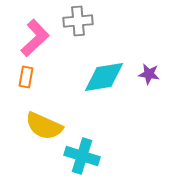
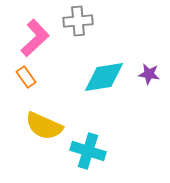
orange rectangle: rotated 45 degrees counterclockwise
cyan cross: moved 6 px right, 5 px up
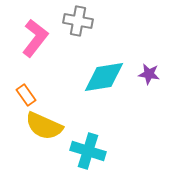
gray cross: rotated 16 degrees clockwise
pink L-shape: rotated 9 degrees counterclockwise
orange rectangle: moved 18 px down
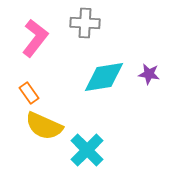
gray cross: moved 7 px right, 2 px down; rotated 8 degrees counterclockwise
orange rectangle: moved 3 px right, 2 px up
cyan cross: moved 1 px left, 1 px up; rotated 28 degrees clockwise
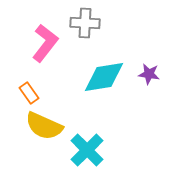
pink L-shape: moved 10 px right, 5 px down
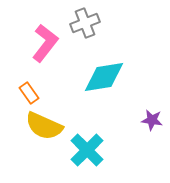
gray cross: rotated 24 degrees counterclockwise
purple star: moved 3 px right, 46 px down
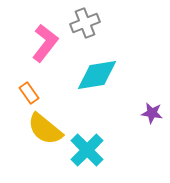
cyan diamond: moved 7 px left, 2 px up
purple star: moved 7 px up
yellow semicircle: moved 1 px right, 3 px down; rotated 15 degrees clockwise
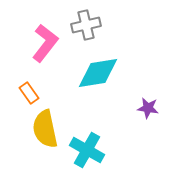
gray cross: moved 1 px right, 2 px down; rotated 8 degrees clockwise
cyan diamond: moved 1 px right, 2 px up
purple star: moved 4 px left, 5 px up
yellow semicircle: rotated 39 degrees clockwise
cyan cross: rotated 16 degrees counterclockwise
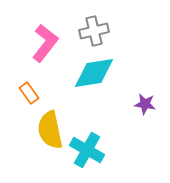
gray cross: moved 8 px right, 6 px down
cyan diamond: moved 4 px left
purple star: moved 3 px left, 4 px up
yellow semicircle: moved 5 px right, 1 px down
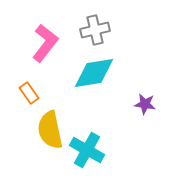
gray cross: moved 1 px right, 1 px up
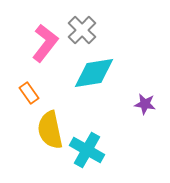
gray cross: moved 13 px left; rotated 32 degrees counterclockwise
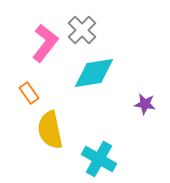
cyan cross: moved 12 px right, 9 px down
